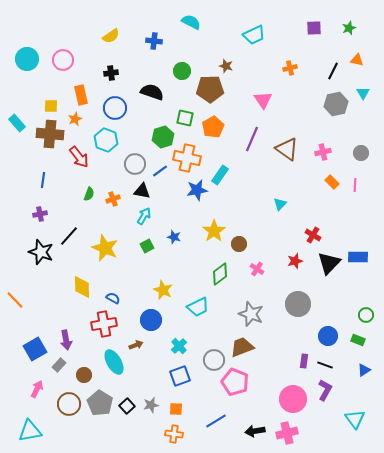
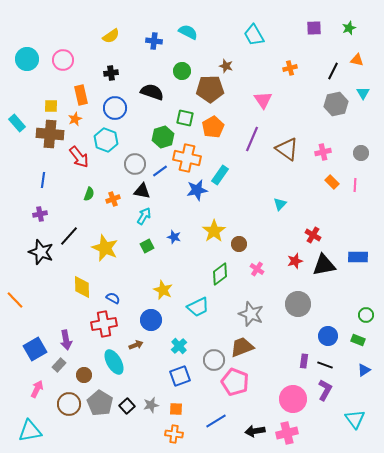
cyan semicircle at (191, 22): moved 3 px left, 10 px down
cyan trapezoid at (254, 35): rotated 85 degrees clockwise
black triangle at (329, 263): moved 5 px left, 2 px down; rotated 35 degrees clockwise
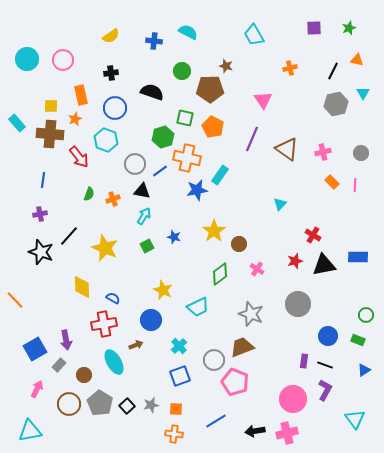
orange pentagon at (213, 127): rotated 15 degrees counterclockwise
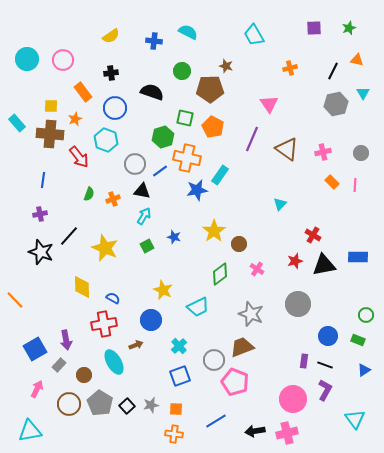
orange rectangle at (81, 95): moved 2 px right, 3 px up; rotated 24 degrees counterclockwise
pink triangle at (263, 100): moved 6 px right, 4 px down
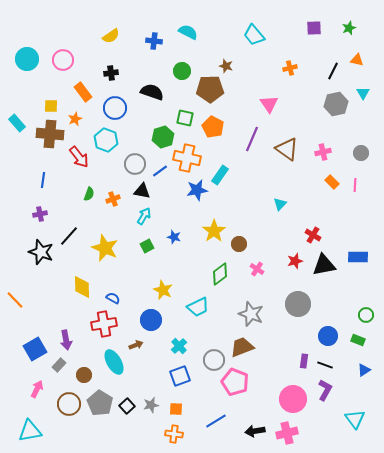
cyan trapezoid at (254, 35): rotated 10 degrees counterclockwise
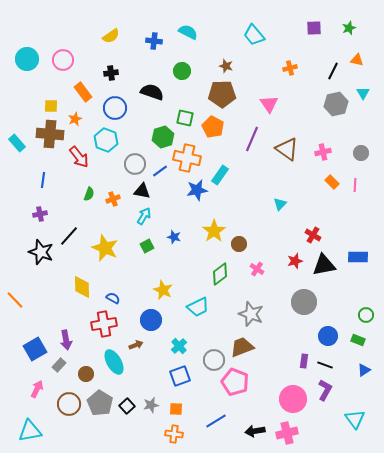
brown pentagon at (210, 89): moved 12 px right, 5 px down
cyan rectangle at (17, 123): moved 20 px down
gray circle at (298, 304): moved 6 px right, 2 px up
brown circle at (84, 375): moved 2 px right, 1 px up
